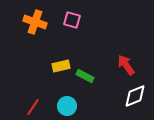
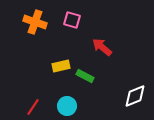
red arrow: moved 24 px left, 18 px up; rotated 15 degrees counterclockwise
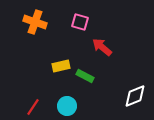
pink square: moved 8 px right, 2 px down
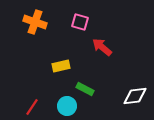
green rectangle: moved 13 px down
white diamond: rotated 15 degrees clockwise
red line: moved 1 px left
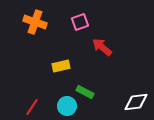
pink square: rotated 36 degrees counterclockwise
green rectangle: moved 3 px down
white diamond: moved 1 px right, 6 px down
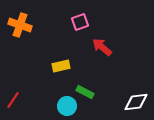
orange cross: moved 15 px left, 3 px down
red line: moved 19 px left, 7 px up
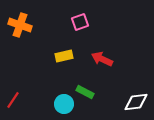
red arrow: moved 12 px down; rotated 15 degrees counterclockwise
yellow rectangle: moved 3 px right, 10 px up
cyan circle: moved 3 px left, 2 px up
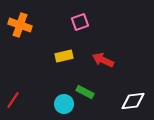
red arrow: moved 1 px right, 1 px down
white diamond: moved 3 px left, 1 px up
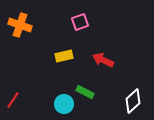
white diamond: rotated 35 degrees counterclockwise
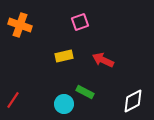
white diamond: rotated 15 degrees clockwise
